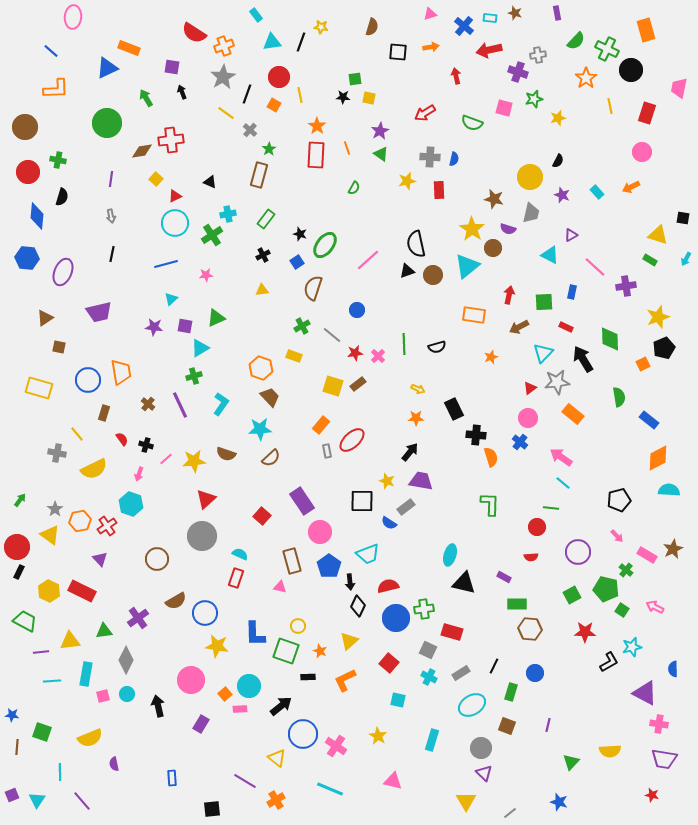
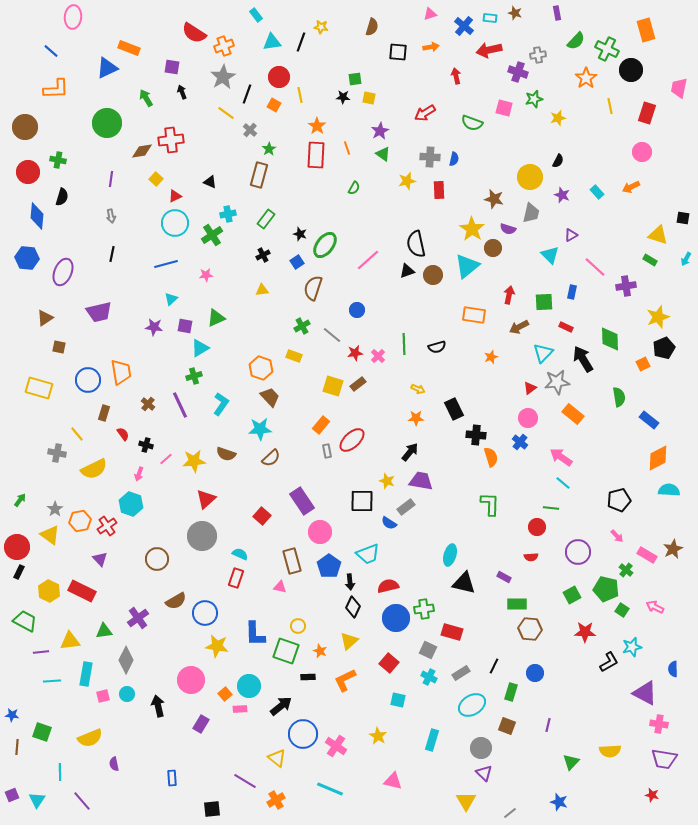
green triangle at (381, 154): moved 2 px right
cyan triangle at (550, 255): rotated 18 degrees clockwise
red semicircle at (122, 439): moved 1 px right, 5 px up
black diamond at (358, 606): moved 5 px left, 1 px down
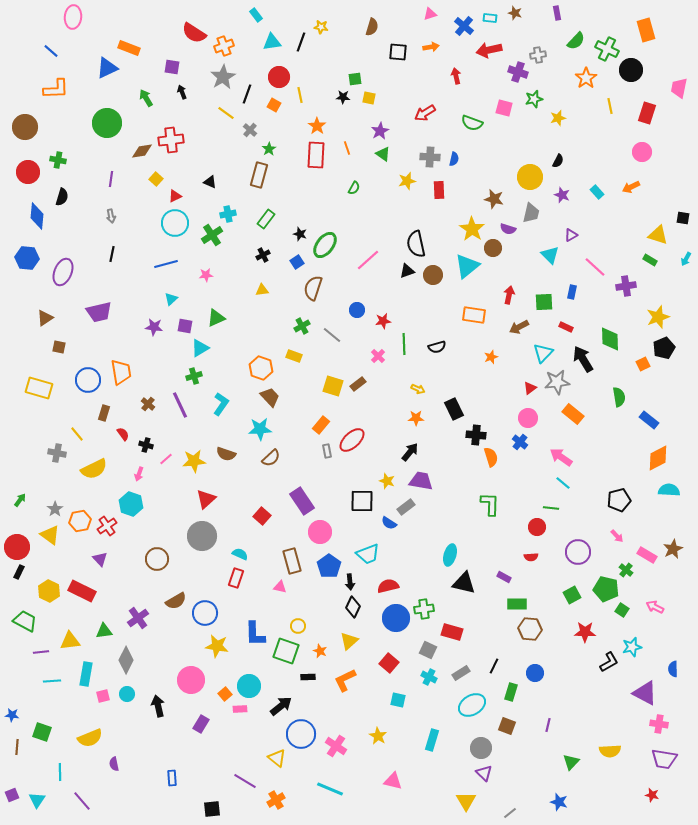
red star at (355, 353): moved 28 px right, 32 px up
blue circle at (303, 734): moved 2 px left
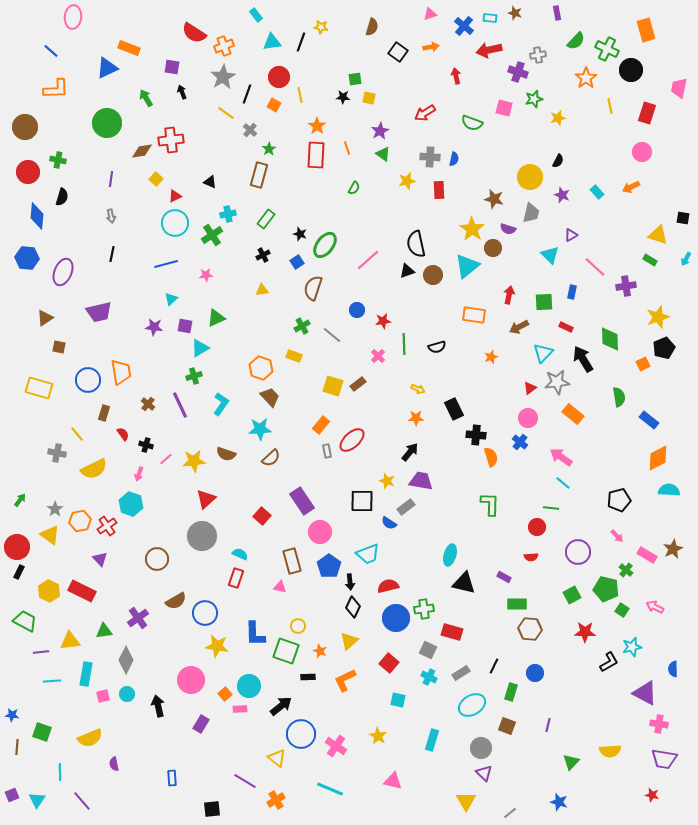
black square at (398, 52): rotated 30 degrees clockwise
